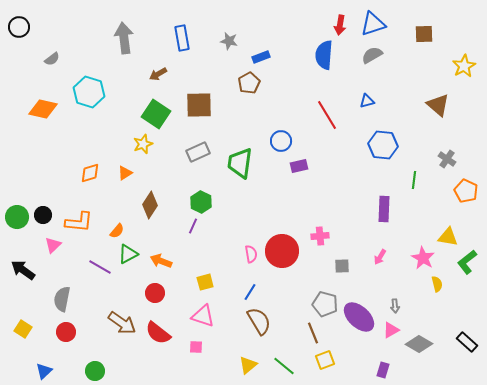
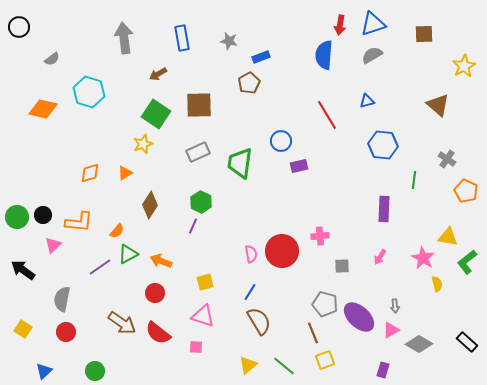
purple line at (100, 267): rotated 65 degrees counterclockwise
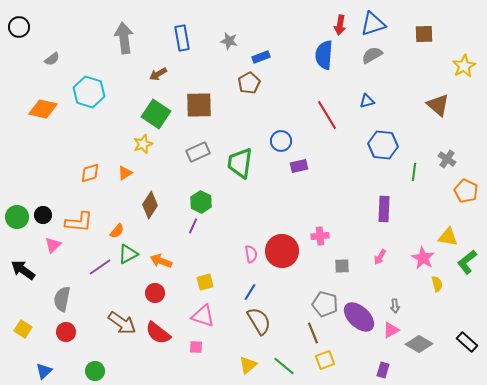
green line at (414, 180): moved 8 px up
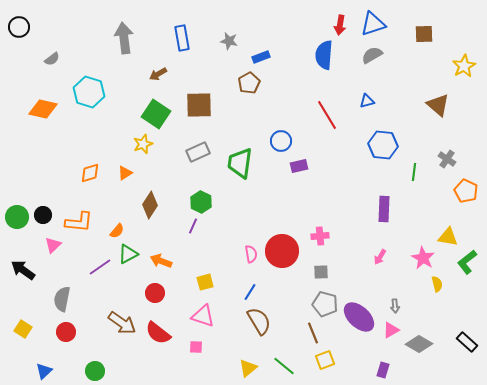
gray square at (342, 266): moved 21 px left, 6 px down
yellow triangle at (248, 365): moved 3 px down
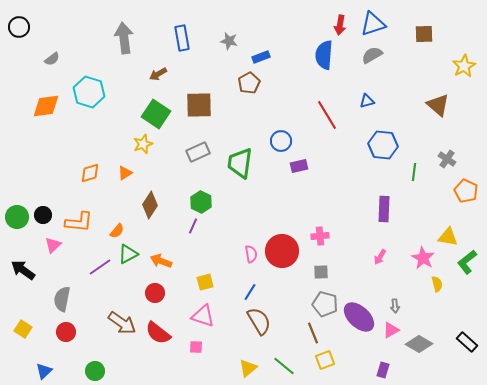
orange diamond at (43, 109): moved 3 px right, 3 px up; rotated 20 degrees counterclockwise
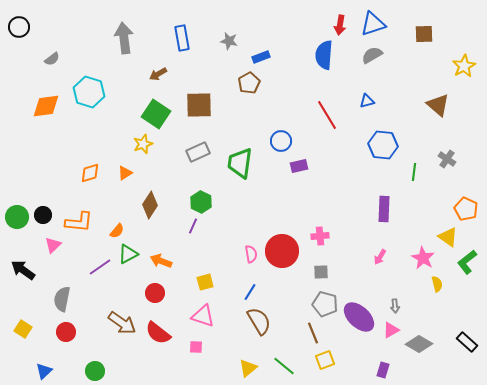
orange pentagon at (466, 191): moved 18 px down
yellow triangle at (448, 237): rotated 25 degrees clockwise
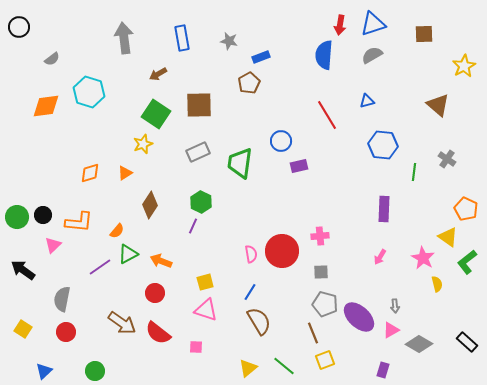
pink triangle at (203, 316): moved 3 px right, 6 px up
